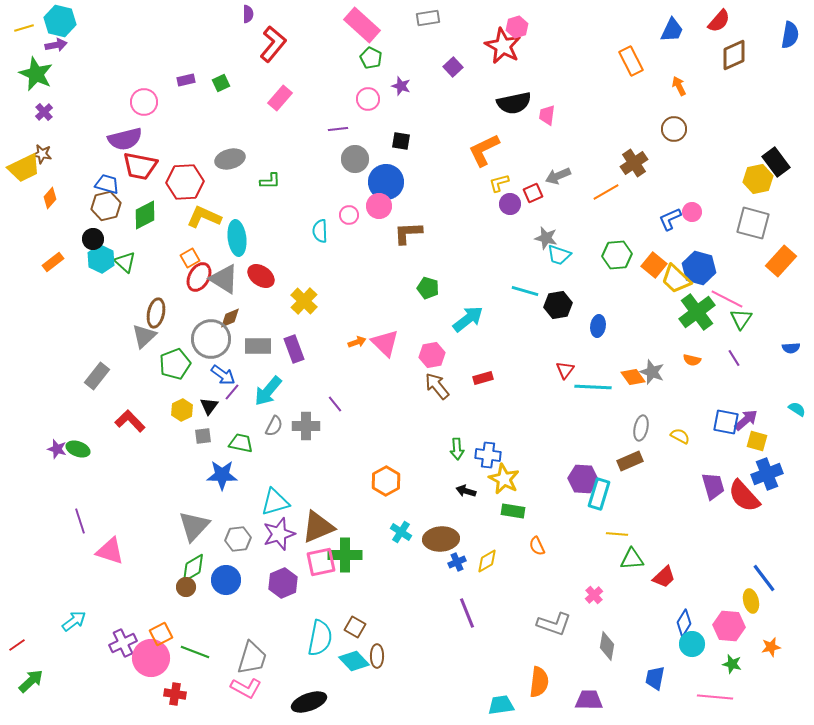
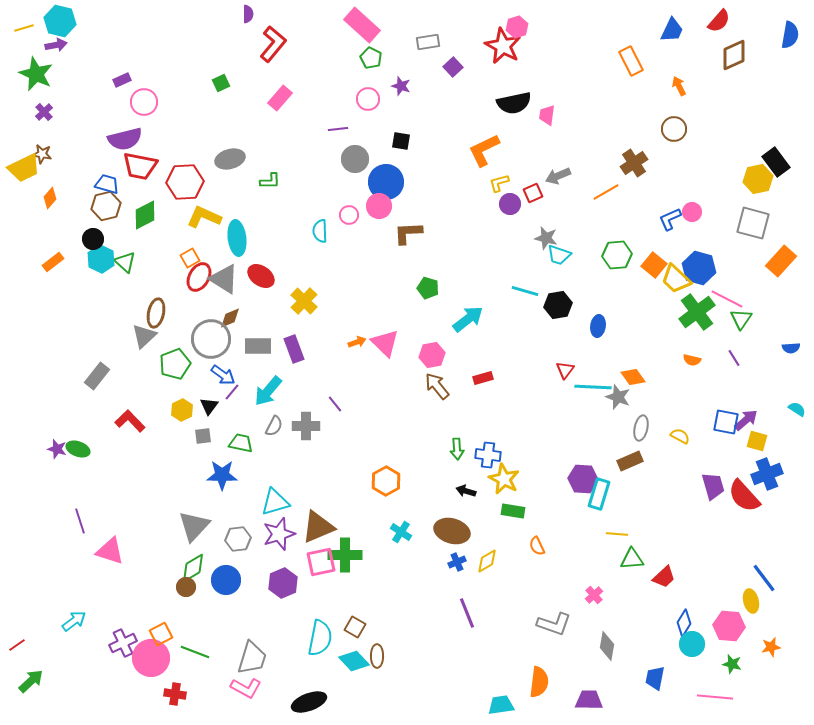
gray rectangle at (428, 18): moved 24 px down
purple rectangle at (186, 80): moved 64 px left; rotated 12 degrees counterclockwise
gray star at (652, 372): moved 34 px left, 25 px down
brown ellipse at (441, 539): moved 11 px right, 8 px up; rotated 20 degrees clockwise
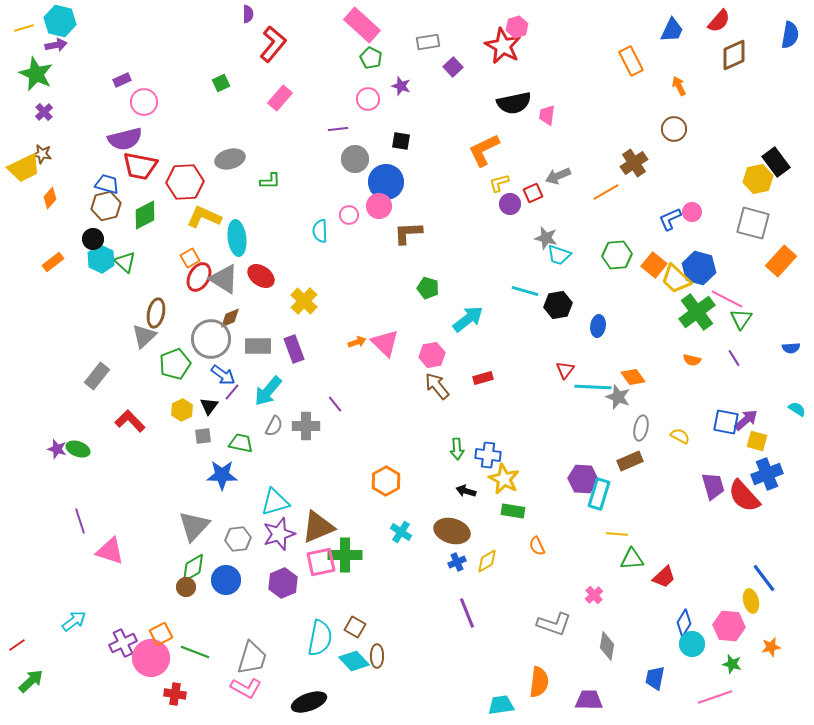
pink line at (715, 697): rotated 24 degrees counterclockwise
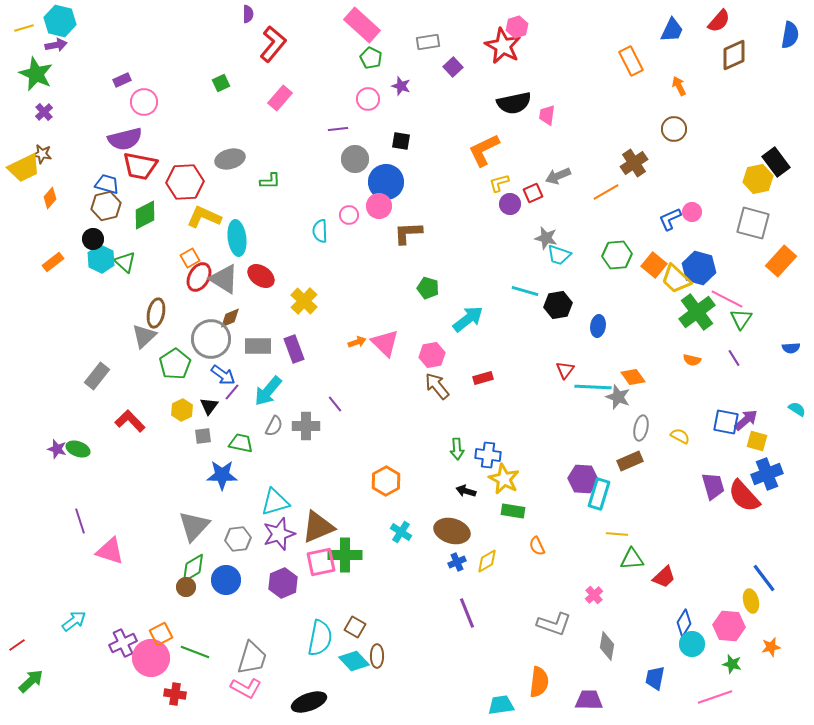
green pentagon at (175, 364): rotated 12 degrees counterclockwise
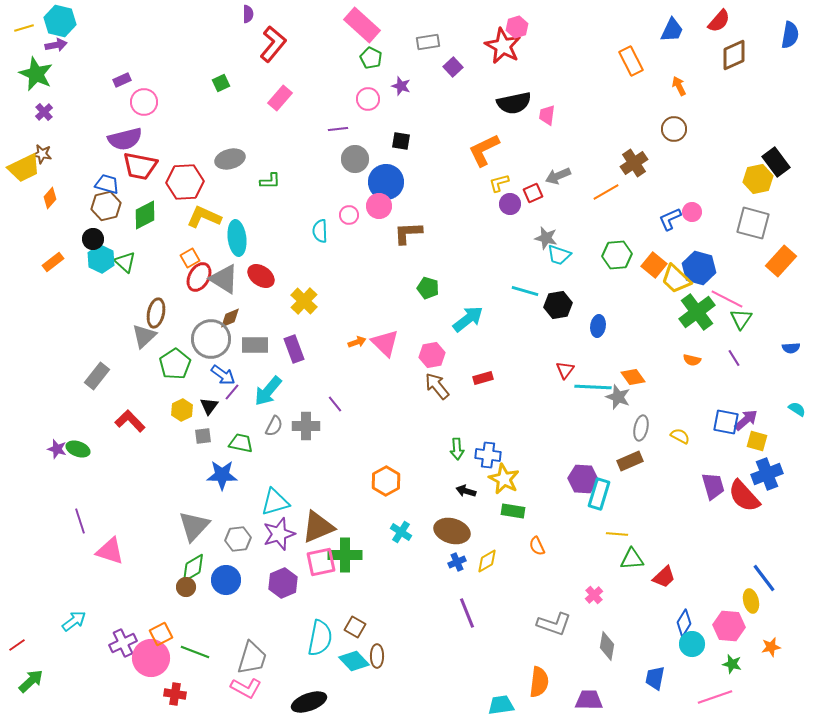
gray rectangle at (258, 346): moved 3 px left, 1 px up
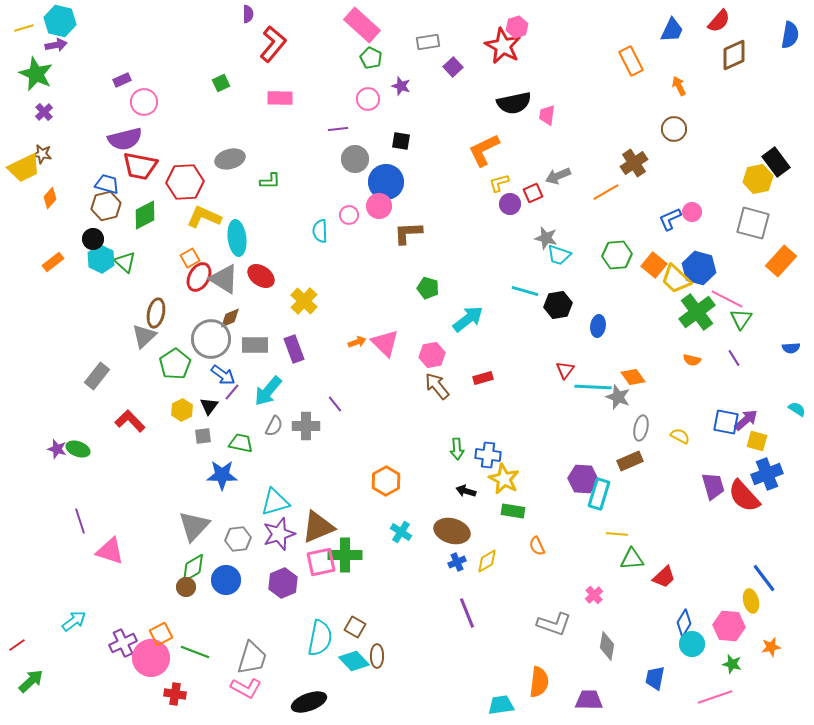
pink rectangle at (280, 98): rotated 50 degrees clockwise
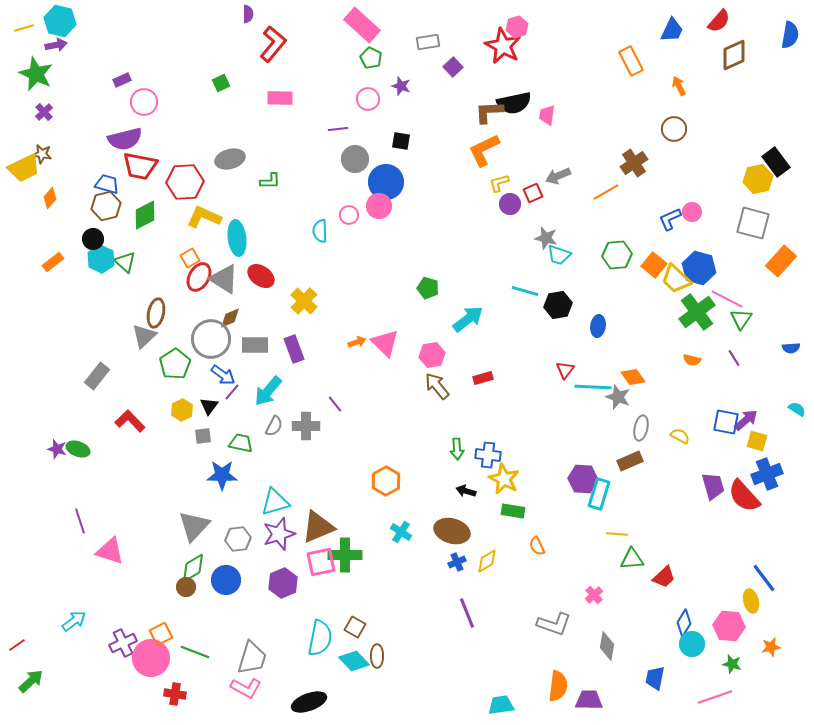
brown L-shape at (408, 233): moved 81 px right, 121 px up
orange semicircle at (539, 682): moved 19 px right, 4 px down
